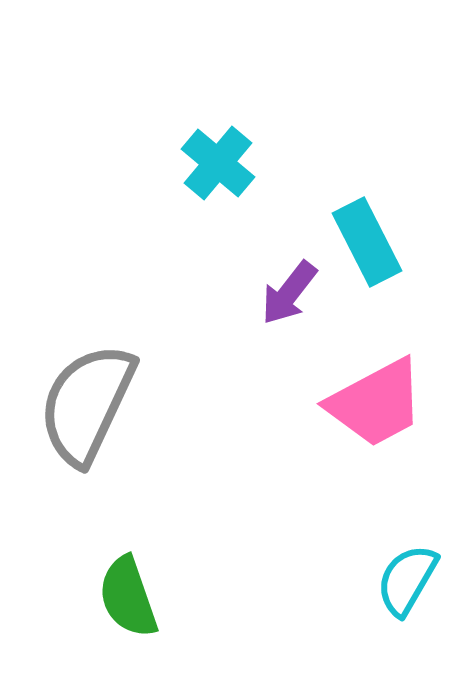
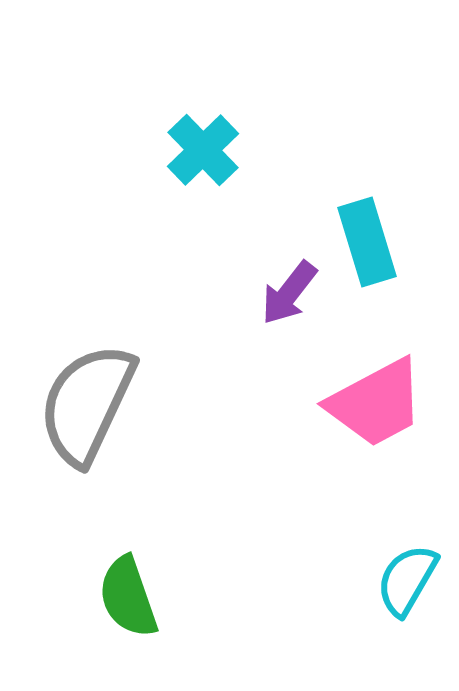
cyan cross: moved 15 px left, 13 px up; rotated 6 degrees clockwise
cyan rectangle: rotated 10 degrees clockwise
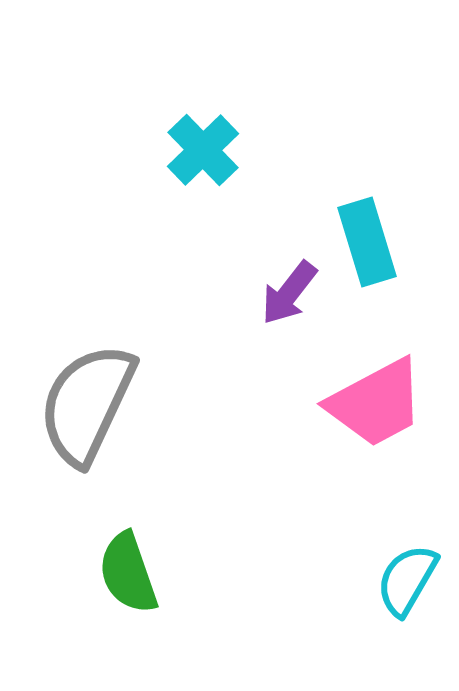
green semicircle: moved 24 px up
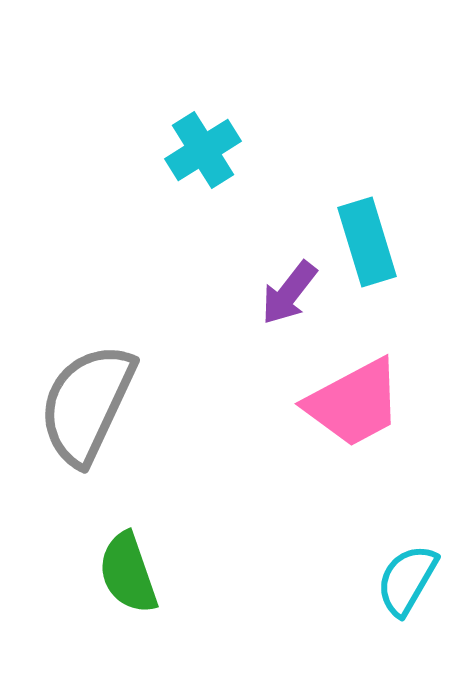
cyan cross: rotated 12 degrees clockwise
pink trapezoid: moved 22 px left
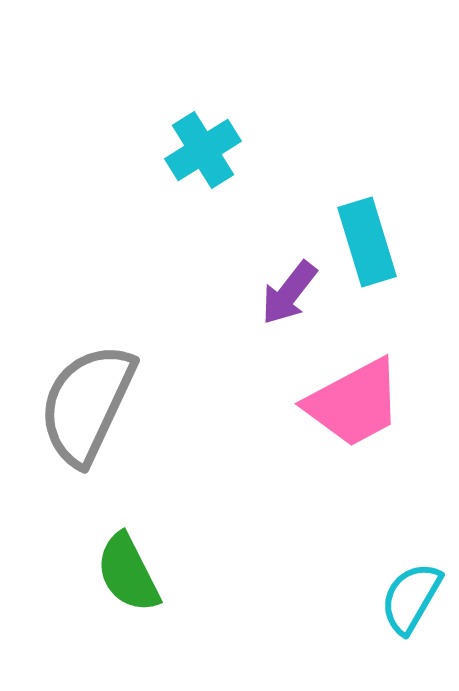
green semicircle: rotated 8 degrees counterclockwise
cyan semicircle: moved 4 px right, 18 px down
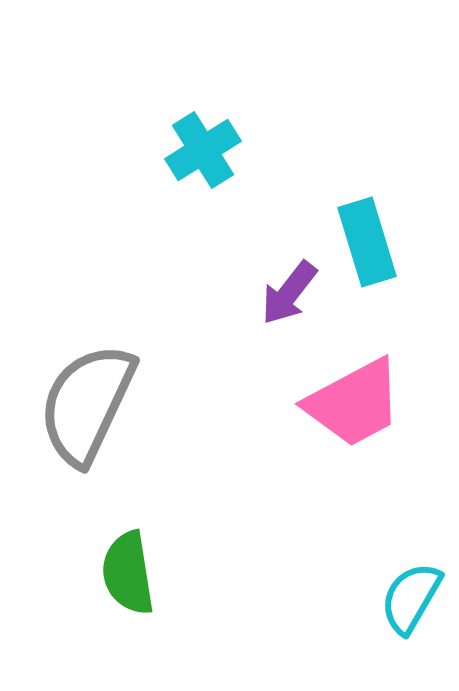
green semicircle: rotated 18 degrees clockwise
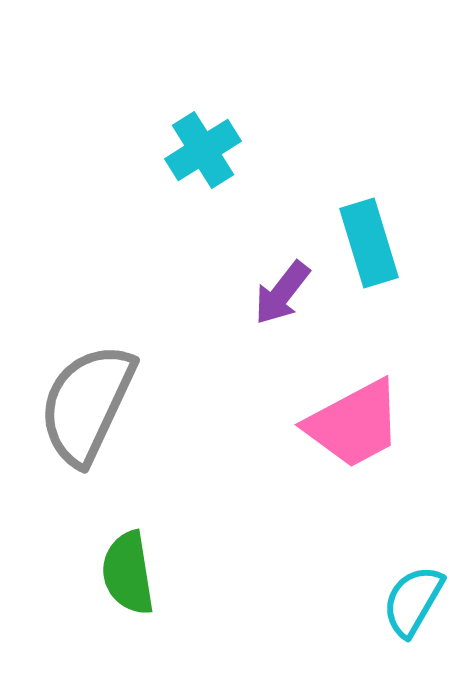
cyan rectangle: moved 2 px right, 1 px down
purple arrow: moved 7 px left
pink trapezoid: moved 21 px down
cyan semicircle: moved 2 px right, 3 px down
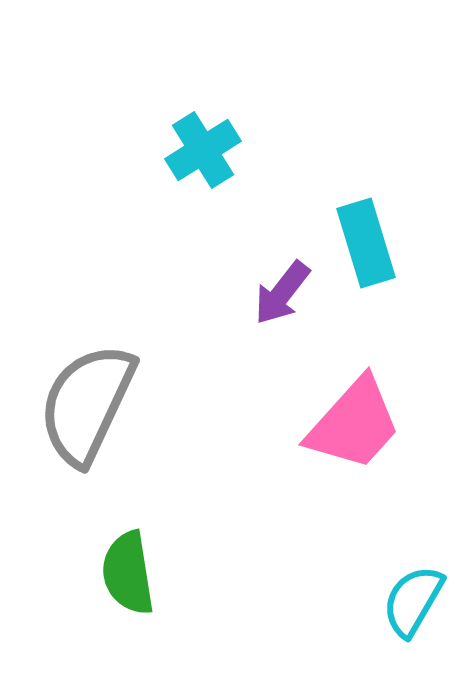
cyan rectangle: moved 3 px left
pink trapezoid: rotated 20 degrees counterclockwise
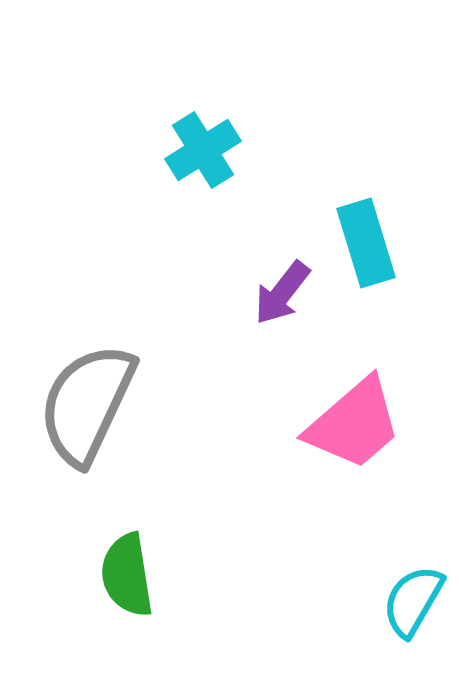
pink trapezoid: rotated 7 degrees clockwise
green semicircle: moved 1 px left, 2 px down
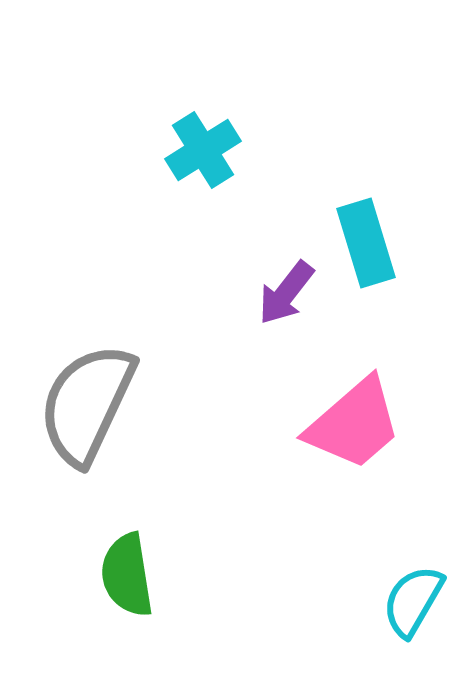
purple arrow: moved 4 px right
